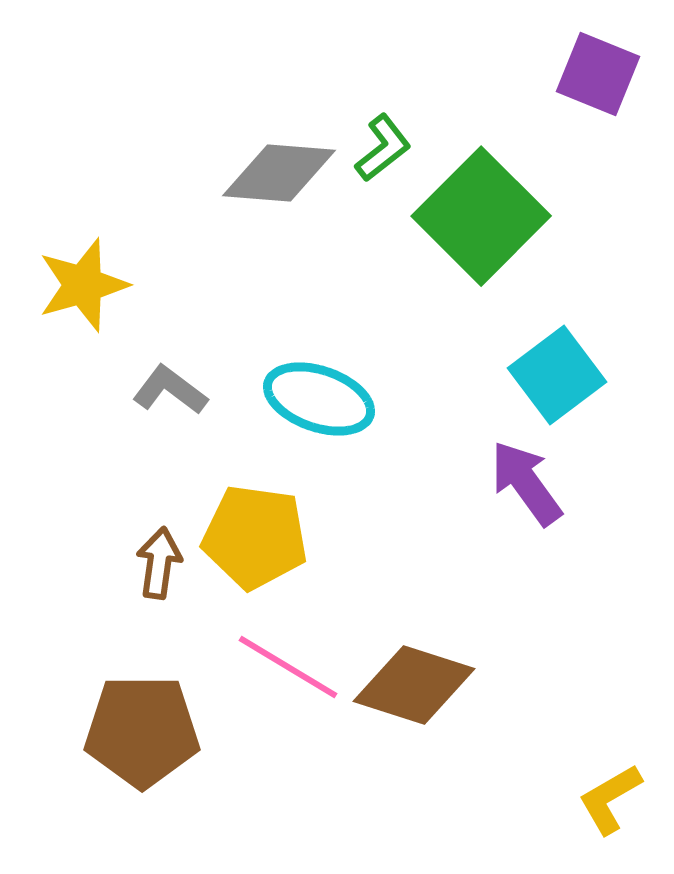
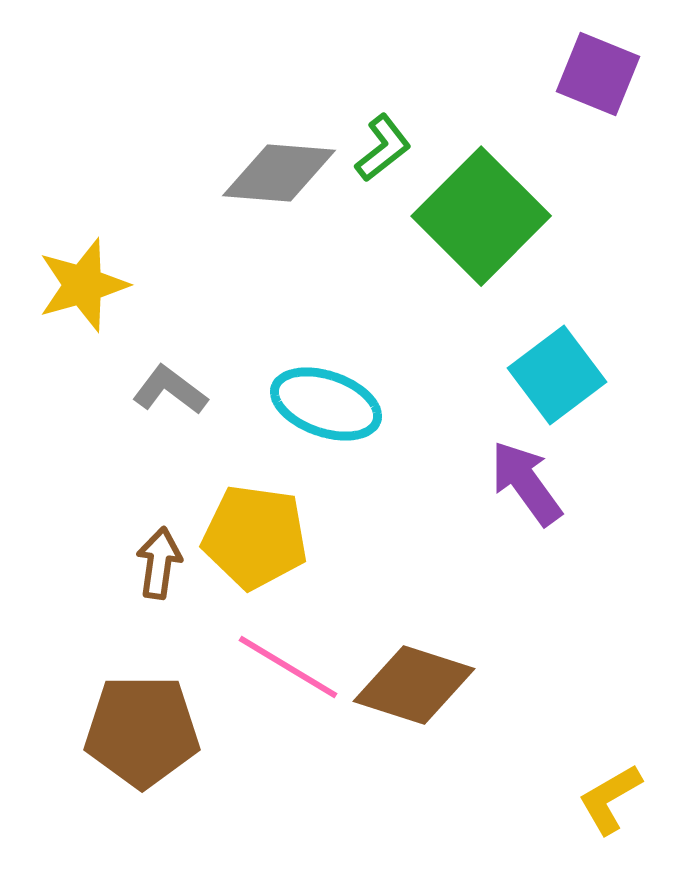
cyan ellipse: moved 7 px right, 5 px down
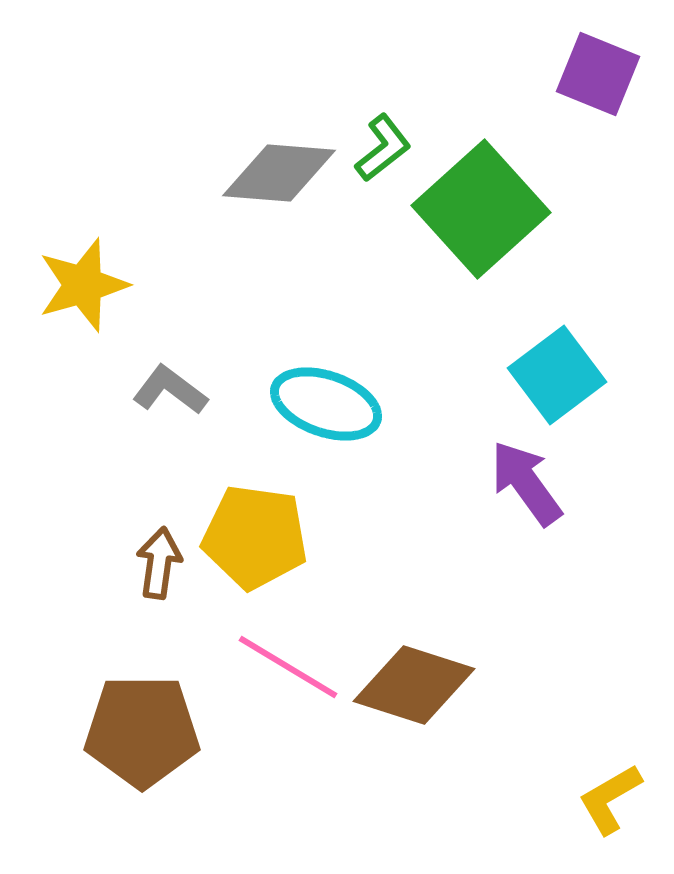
green square: moved 7 px up; rotated 3 degrees clockwise
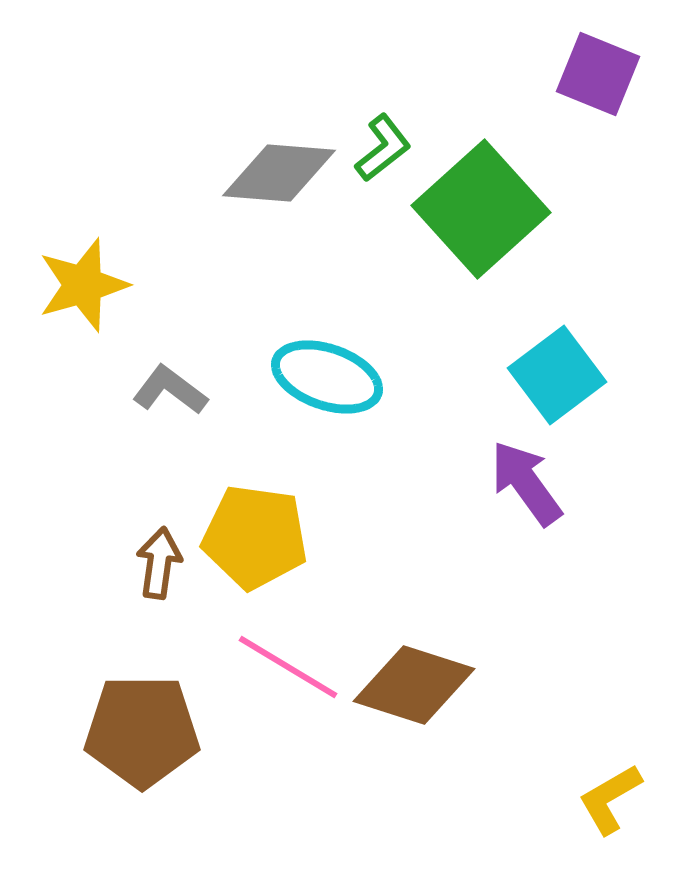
cyan ellipse: moved 1 px right, 27 px up
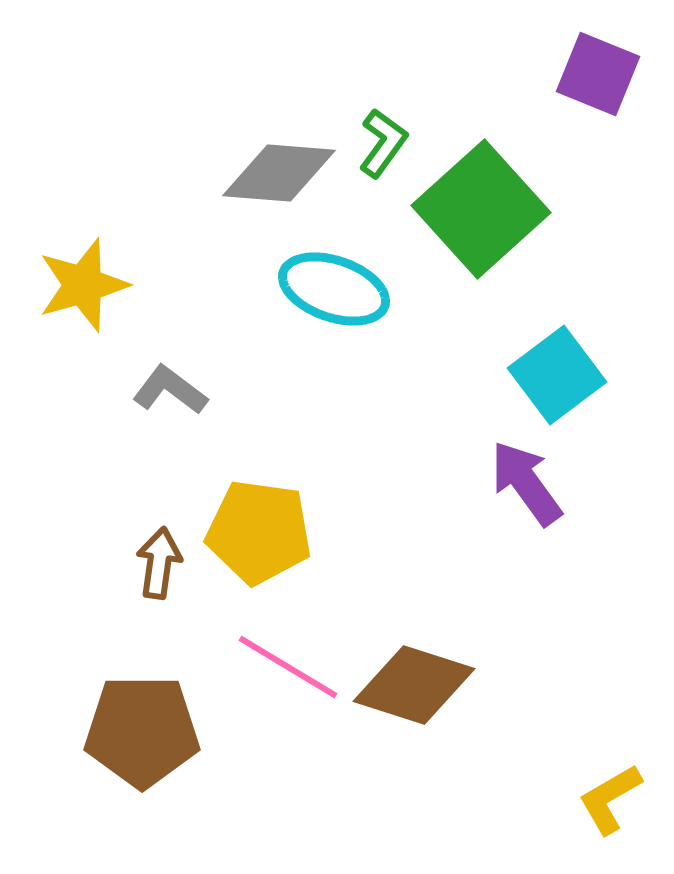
green L-shape: moved 5 px up; rotated 16 degrees counterclockwise
cyan ellipse: moved 7 px right, 88 px up
yellow pentagon: moved 4 px right, 5 px up
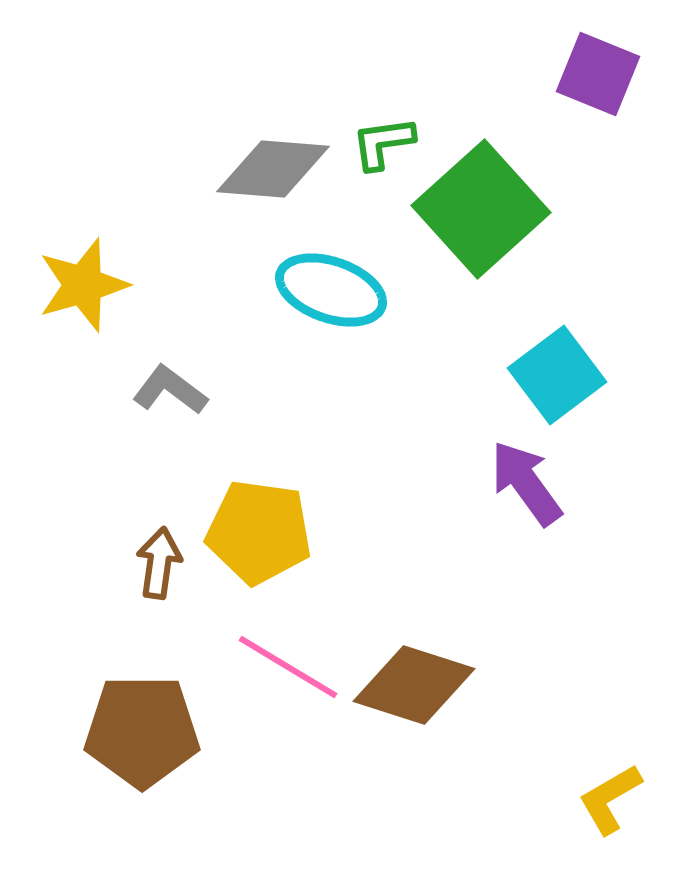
green L-shape: rotated 134 degrees counterclockwise
gray diamond: moved 6 px left, 4 px up
cyan ellipse: moved 3 px left, 1 px down
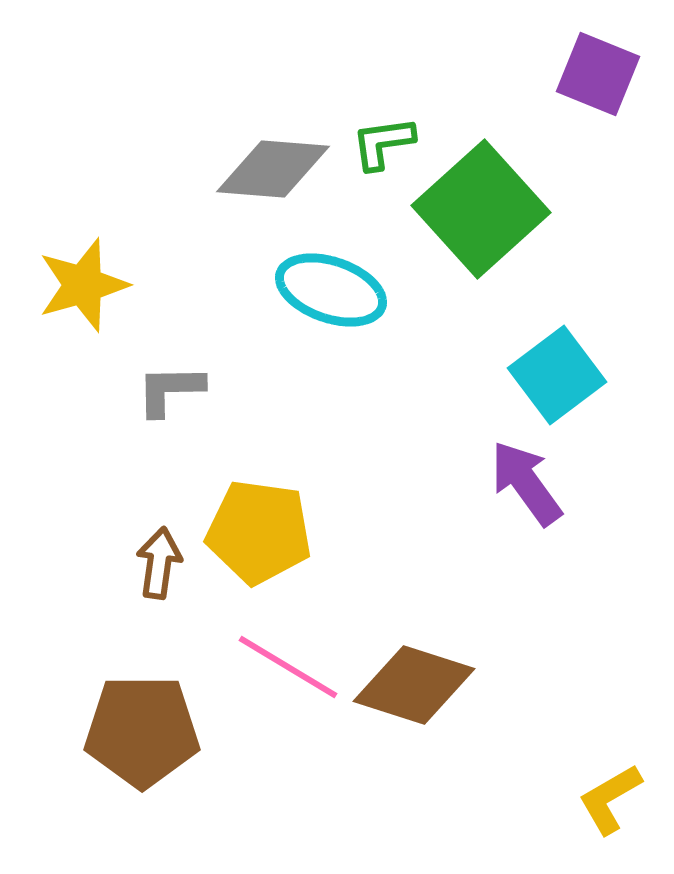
gray L-shape: rotated 38 degrees counterclockwise
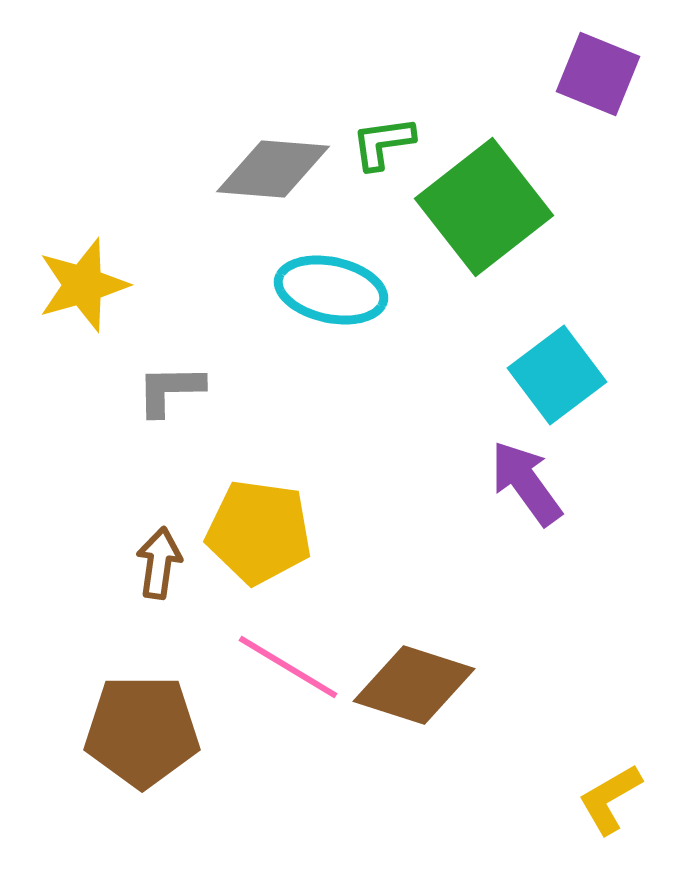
green square: moved 3 px right, 2 px up; rotated 4 degrees clockwise
cyan ellipse: rotated 7 degrees counterclockwise
